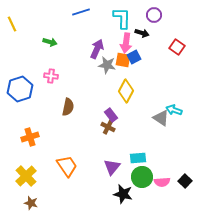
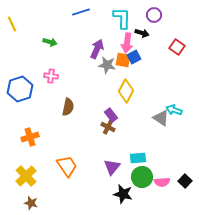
pink arrow: moved 1 px right
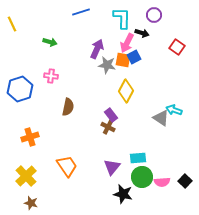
pink arrow: rotated 18 degrees clockwise
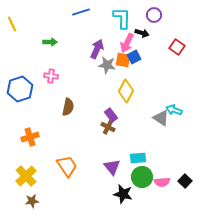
green arrow: rotated 16 degrees counterclockwise
purple triangle: rotated 18 degrees counterclockwise
brown star: moved 1 px right, 2 px up; rotated 24 degrees counterclockwise
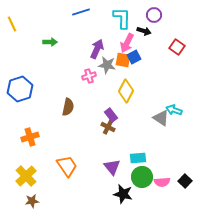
black arrow: moved 2 px right, 2 px up
pink cross: moved 38 px right; rotated 24 degrees counterclockwise
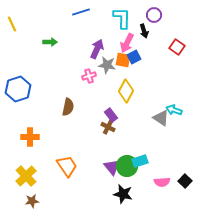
black arrow: rotated 56 degrees clockwise
blue hexagon: moved 2 px left
orange cross: rotated 18 degrees clockwise
cyan rectangle: moved 2 px right, 3 px down; rotated 14 degrees counterclockwise
green circle: moved 15 px left, 11 px up
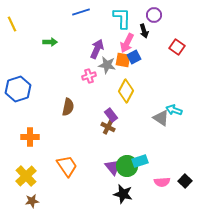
purple triangle: moved 1 px right
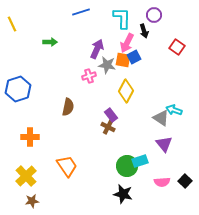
purple triangle: moved 51 px right, 23 px up
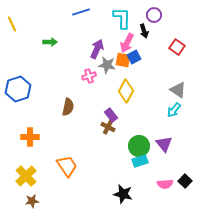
cyan arrow: rotated 70 degrees counterclockwise
gray triangle: moved 17 px right, 28 px up
green circle: moved 12 px right, 20 px up
pink semicircle: moved 3 px right, 2 px down
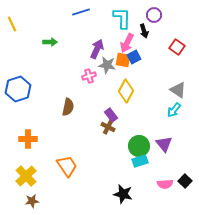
orange cross: moved 2 px left, 2 px down
